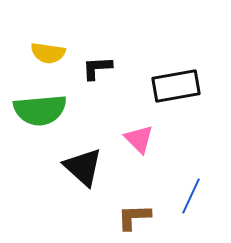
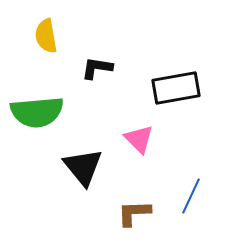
yellow semicircle: moved 2 px left, 17 px up; rotated 72 degrees clockwise
black L-shape: rotated 12 degrees clockwise
black rectangle: moved 2 px down
green semicircle: moved 3 px left, 2 px down
black triangle: rotated 9 degrees clockwise
brown L-shape: moved 4 px up
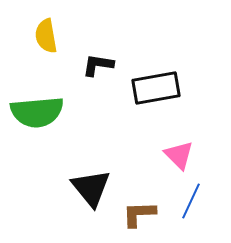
black L-shape: moved 1 px right, 3 px up
black rectangle: moved 20 px left
pink triangle: moved 40 px right, 16 px down
black triangle: moved 8 px right, 21 px down
blue line: moved 5 px down
brown L-shape: moved 5 px right, 1 px down
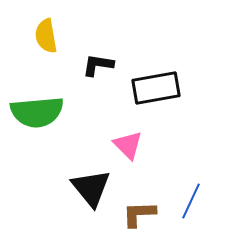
pink triangle: moved 51 px left, 10 px up
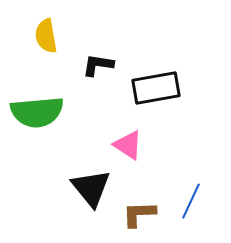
pink triangle: rotated 12 degrees counterclockwise
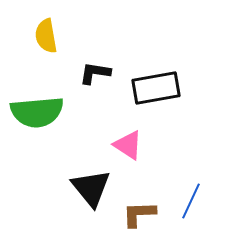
black L-shape: moved 3 px left, 8 px down
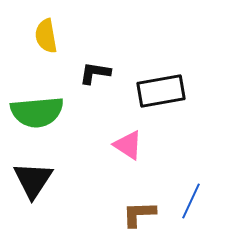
black rectangle: moved 5 px right, 3 px down
black triangle: moved 58 px left, 8 px up; rotated 12 degrees clockwise
